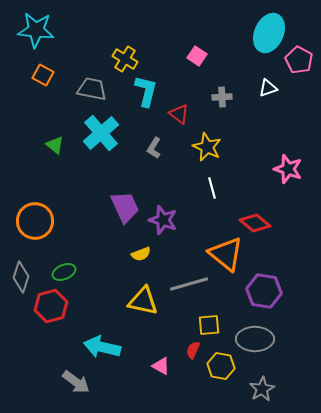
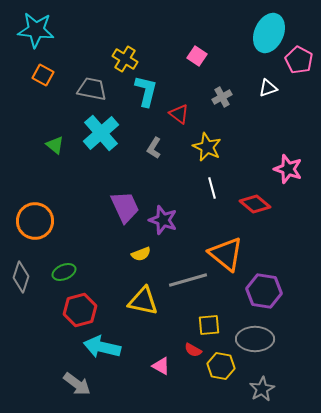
gray cross: rotated 24 degrees counterclockwise
red diamond: moved 19 px up
gray line: moved 1 px left, 4 px up
red hexagon: moved 29 px right, 4 px down
red semicircle: rotated 84 degrees counterclockwise
gray arrow: moved 1 px right, 2 px down
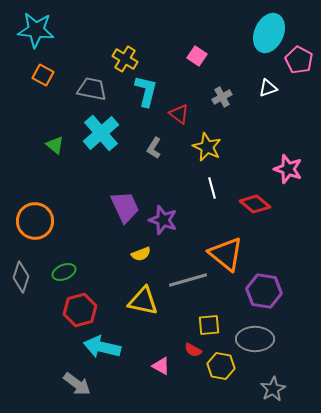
gray star: moved 11 px right
